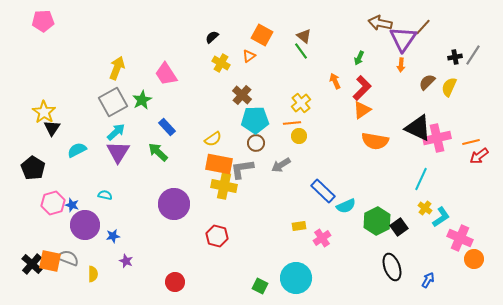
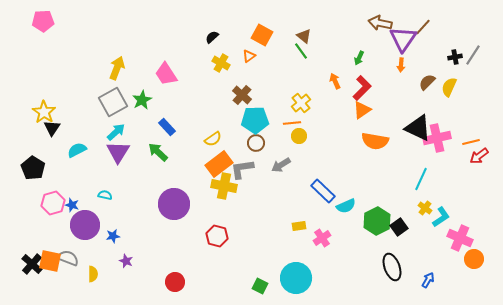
orange rectangle at (219, 164): rotated 48 degrees counterclockwise
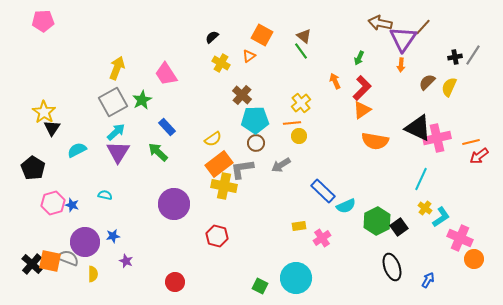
purple circle at (85, 225): moved 17 px down
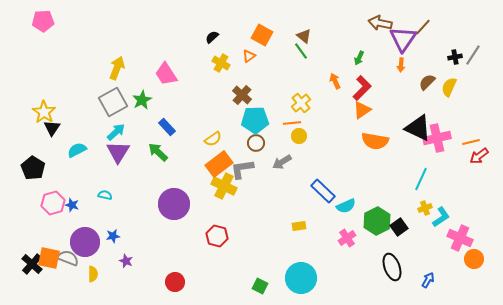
gray arrow at (281, 165): moved 1 px right, 3 px up
yellow cross at (224, 186): rotated 15 degrees clockwise
yellow cross at (425, 208): rotated 32 degrees clockwise
pink cross at (322, 238): moved 25 px right
orange square at (50, 261): moved 1 px left, 3 px up
cyan circle at (296, 278): moved 5 px right
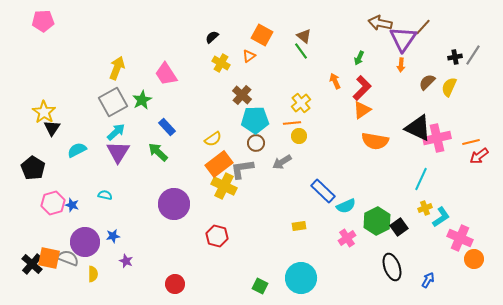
red circle at (175, 282): moved 2 px down
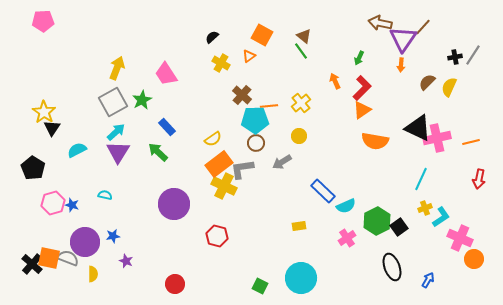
orange line at (292, 123): moved 23 px left, 17 px up
red arrow at (479, 156): moved 23 px down; rotated 42 degrees counterclockwise
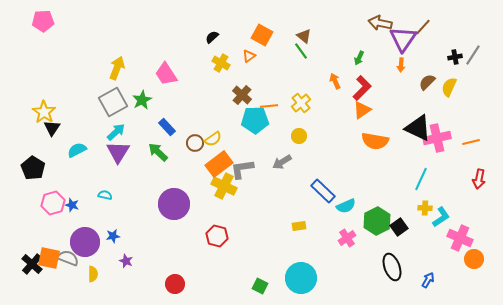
brown circle at (256, 143): moved 61 px left
yellow cross at (425, 208): rotated 24 degrees clockwise
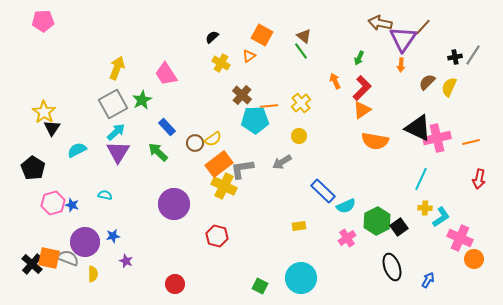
gray square at (113, 102): moved 2 px down
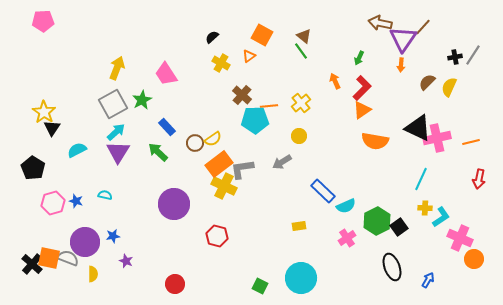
blue star at (72, 205): moved 4 px right, 4 px up
